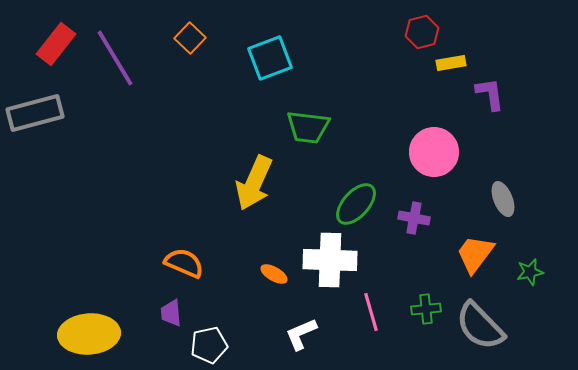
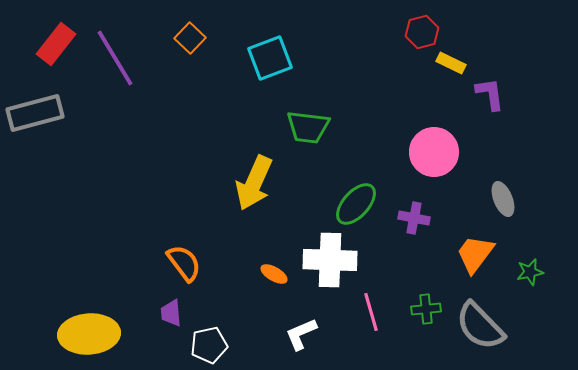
yellow rectangle: rotated 36 degrees clockwise
orange semicircle: rotated 30 degrees clockwise
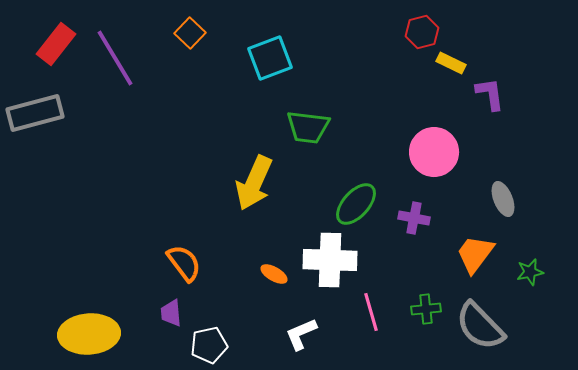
orange square: moved 5 px up
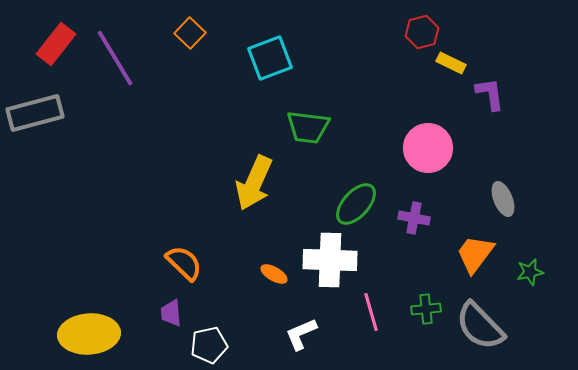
pink circle: moved 6 px left, 4 px up
orange semicircle: rotated 9 degrees counterclockwise
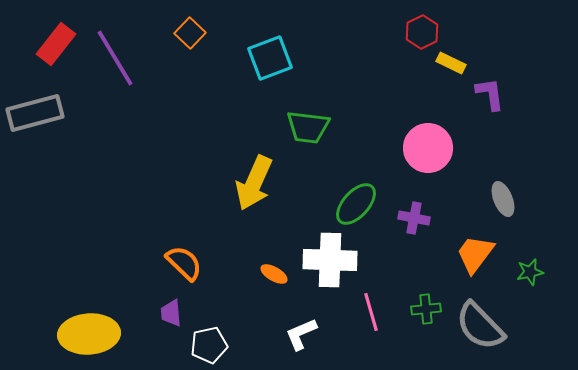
red hexagon: rotated 12 degrees counterclockwise
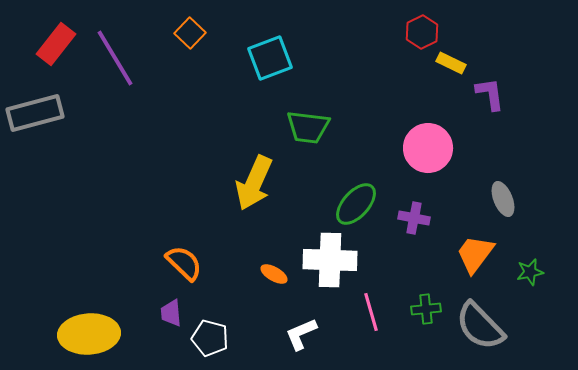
white pentagon: moved 1 px right, 7 px up; rotated 27 degrees clockwise
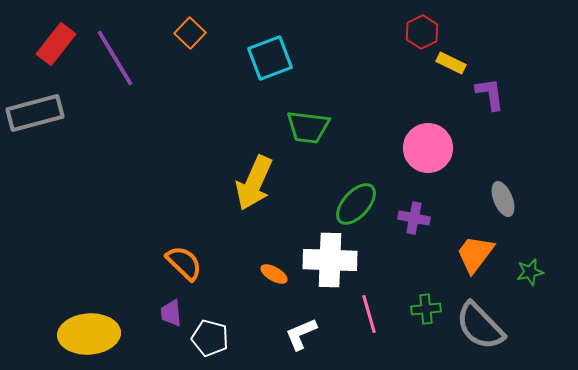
pink line: moved 2 px left, 2 px down
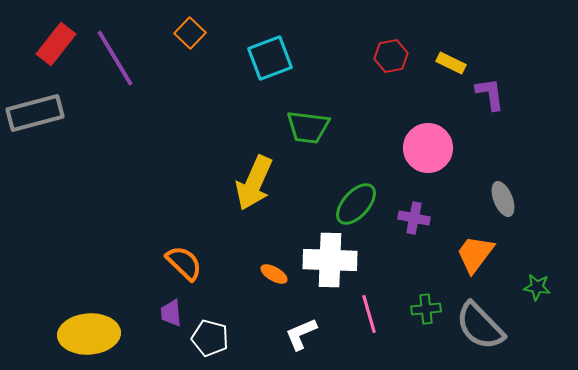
red hexagon: moved 31 px left, 24 px down; rotated 16 degrees clockwise
green star: moved 7 px right, 15 px down; rotated 20 degrees clockwise
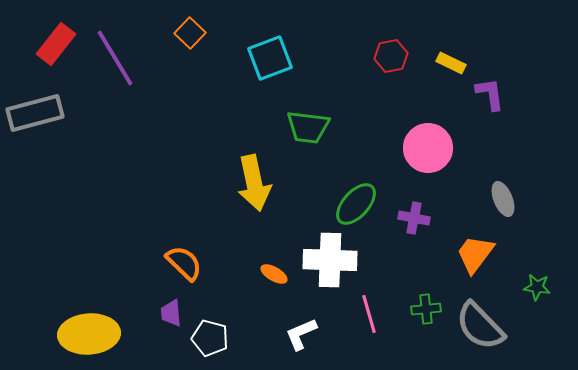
yellow arrow: rotated 36 degrees counterclockwise
